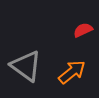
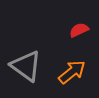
red semicircle: moved 4 px left
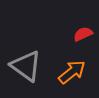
red semicircle: moved 4 px right, 4 px down
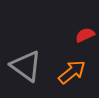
red semicircle: moved 2 px right, 1 px down
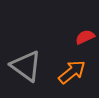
red semicircle: moved 2 px down
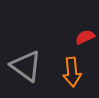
orange arrow: rotated 124 degrees clockwise
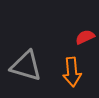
gray triangle: rotated 20 degrees counterclockwise
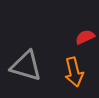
orange arrow: moved 2 px right; rotated 8 degrees counterclockwise
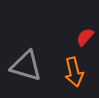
red semicircle: rotated 24 degrees counterclockwise
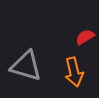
red semicircle: rotated 18 degrees clockwise
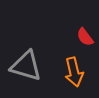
red semicircle: rotated 96 degrees counterclockwise
